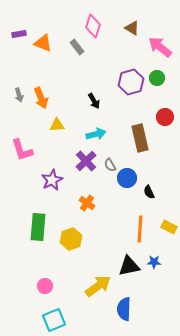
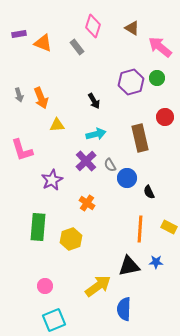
blue star: moved 2 px right
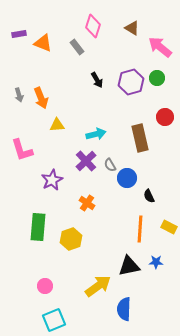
black arrow: moved 3 px right, 21 px up
black semicircle: moved 4 px down
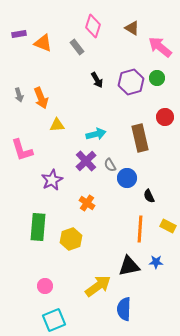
yellow rectangle: moved 1 px left, 1 px up
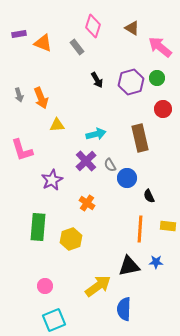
red circle: moved 2 px left, 8 px up
yellow rectangle: rotated 21 degrees counterclockwise
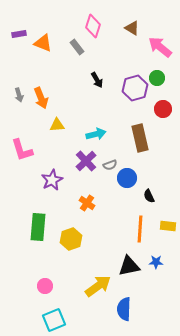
purple hexagon: moved 4 px right, 6 px down
gray semicircle: rotated 80 degrees counterclockwise
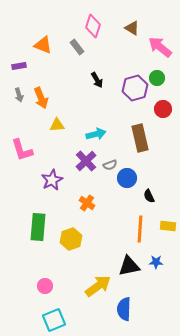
purple rectangle: moved 32 px down
orange triangle: moved 2 px down
